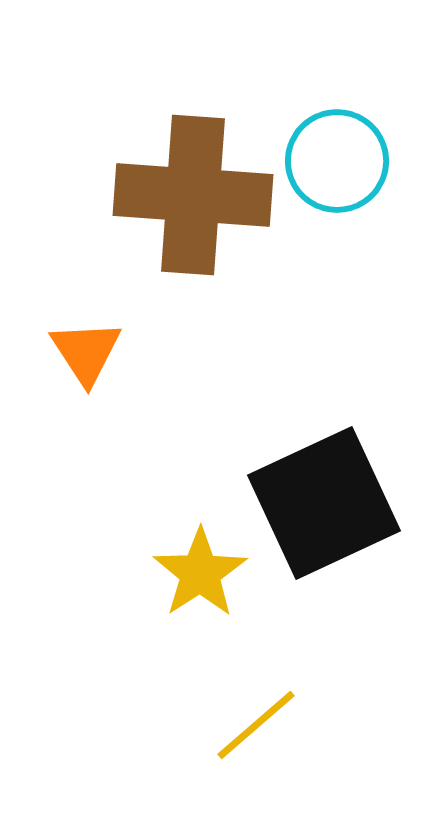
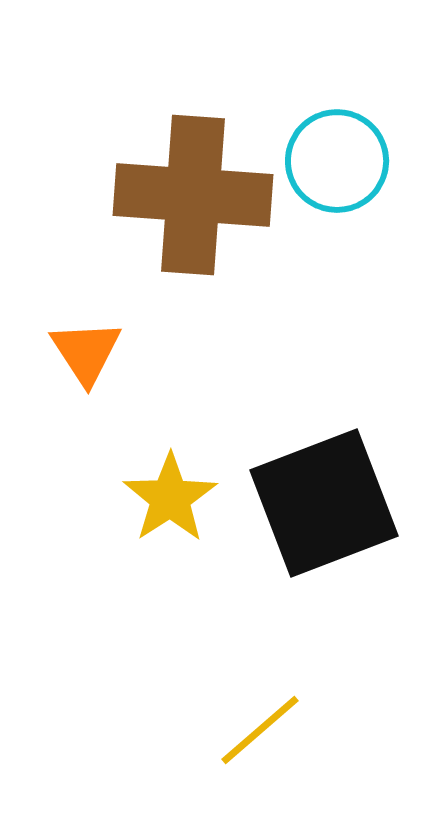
black square: rotated 4 degrees clockwise
yellow star: moved 30 px left, 75 px up
yellow line: moved 4 px right, 5 px down
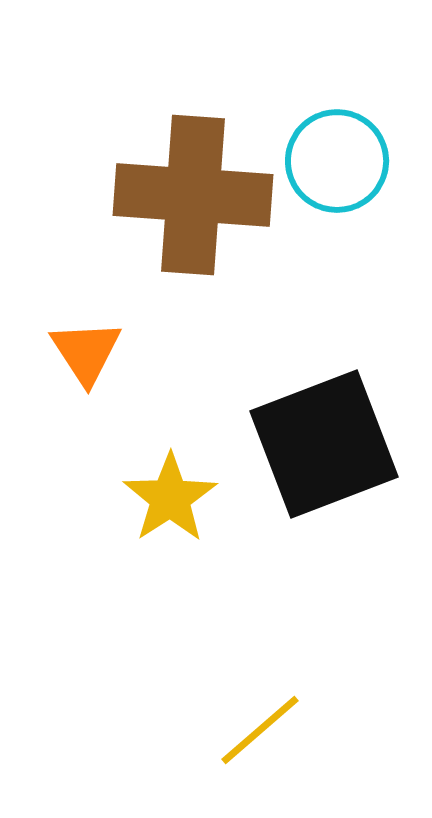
black square: moved 59 px up
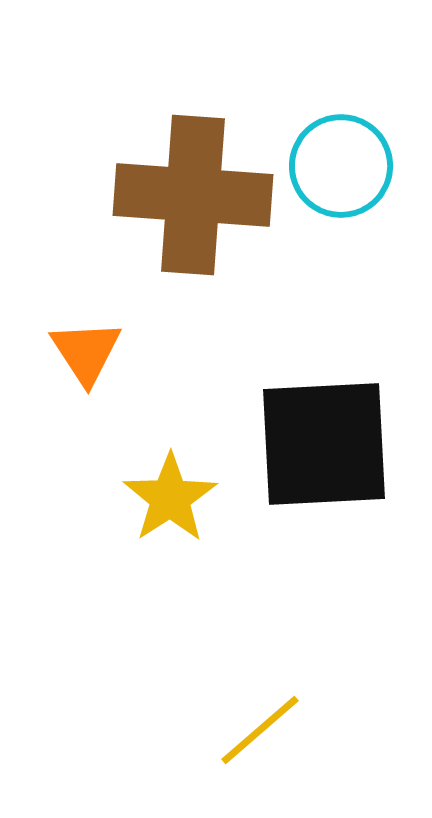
cyan circle: moved 4 px right, 5 px down
black square: rotated 18 degrees clockwise
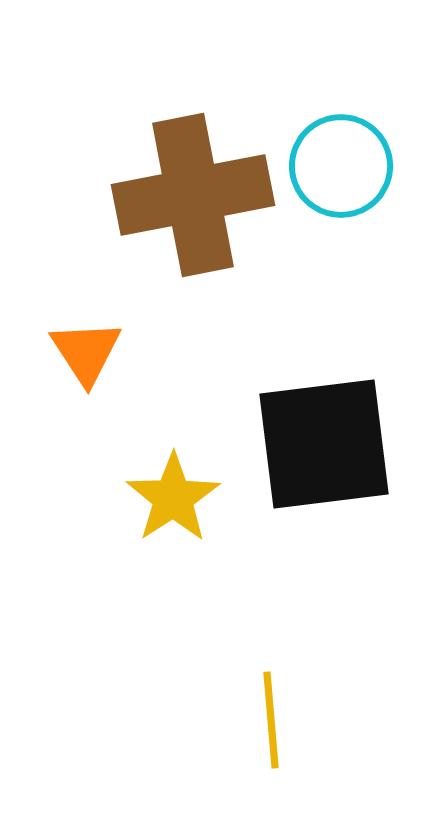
brown cross: rotated 15 degrees counterclockwise
black square: rotated 4 degrees counterclockwise
yellow star: moved 3 px right
yellow line: moved 11 px right, 10 px up; rotated 54 degrees counterclockwise
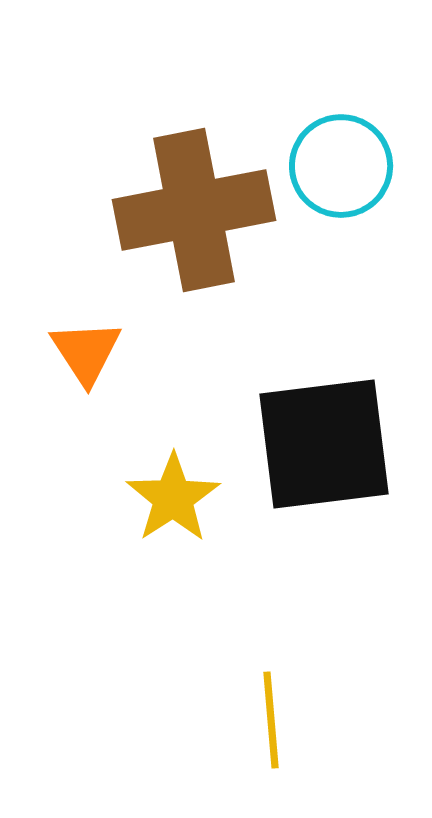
brown cross: moved 1 px right, 15 px down
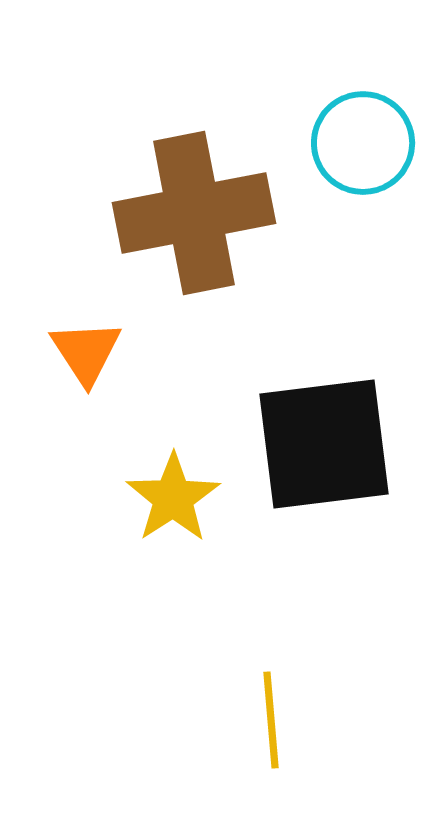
cyan circle: moved 22 px right, 23 px up
brown cross: moved 3 px down
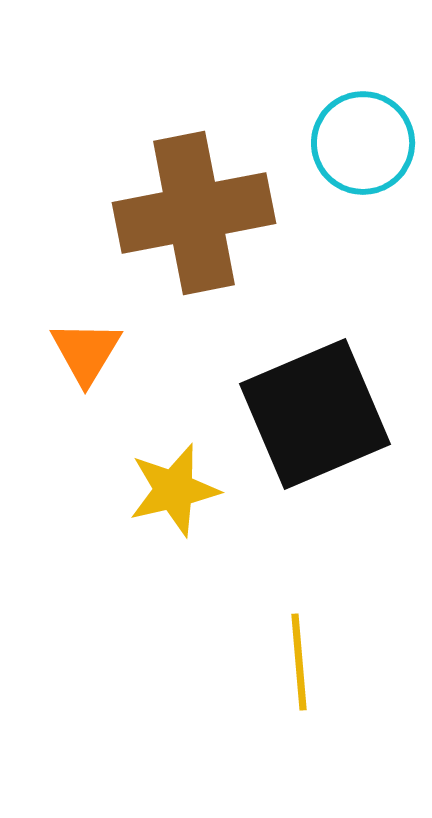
orange triangle: rotated 4 degrees clockwise
black square: moved 9 px left, 30 px up; rotated 16 degrees counterclockwise
yellow star: moved 1 px right, 8 px up; rotated 20 degrees clockwise
yellow line: moved 28 px right, 58 px up
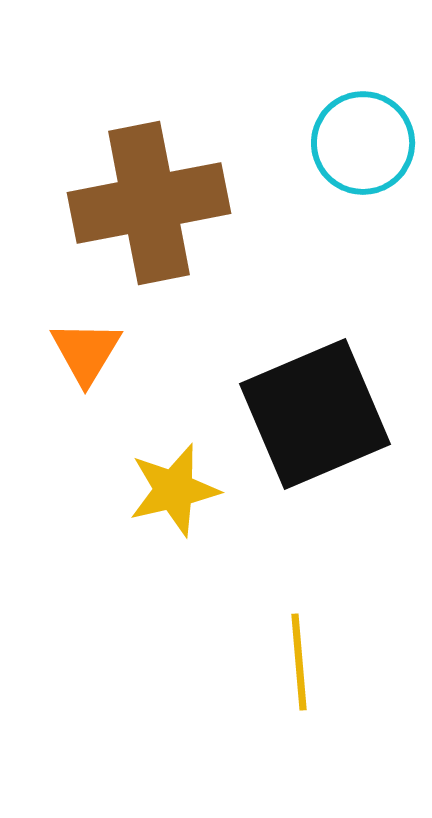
brown cross: moved 45 px left, 10 px up
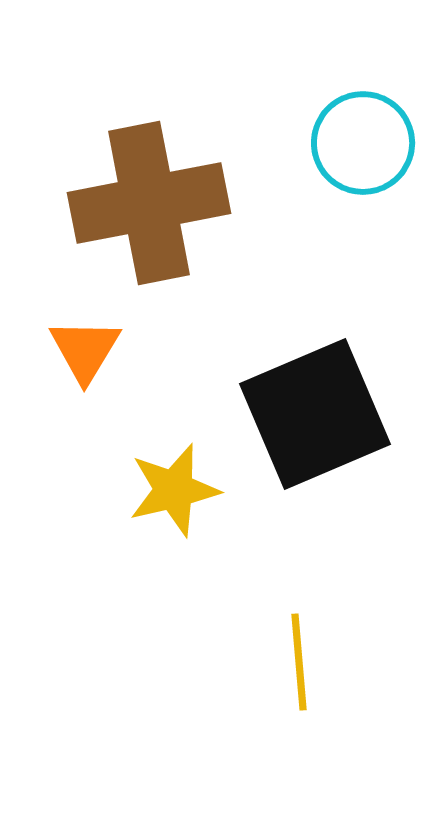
orange triangle: moved 1 px left, 2 px up
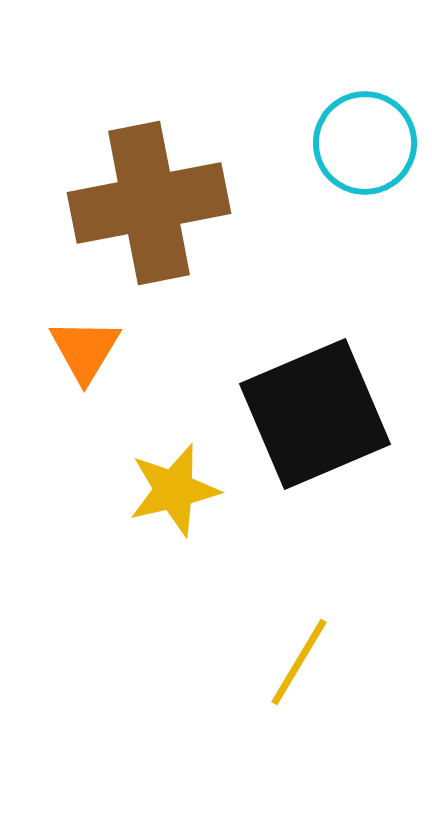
cyan circle: moved 2 px right
yellow line: rotated 36 degrees clockwise
